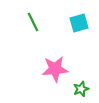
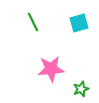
pink star: moved 4 px left
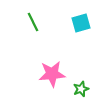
cyan square: moved 2 px right
pink star: moved 1 px right, 5 px down
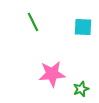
cyan square: moved 2 px right, 4 px down; rotated 18 degrees clockwise
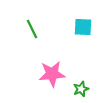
green line: moved 1 px left, 7 px down
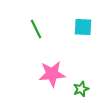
green line: moved 4 px right
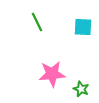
green line: moved 1 px right, 7 px up
green star: rotated 28 degrees counterclockwise
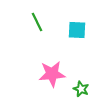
cyan square: moved 6 px left, 3 px down
